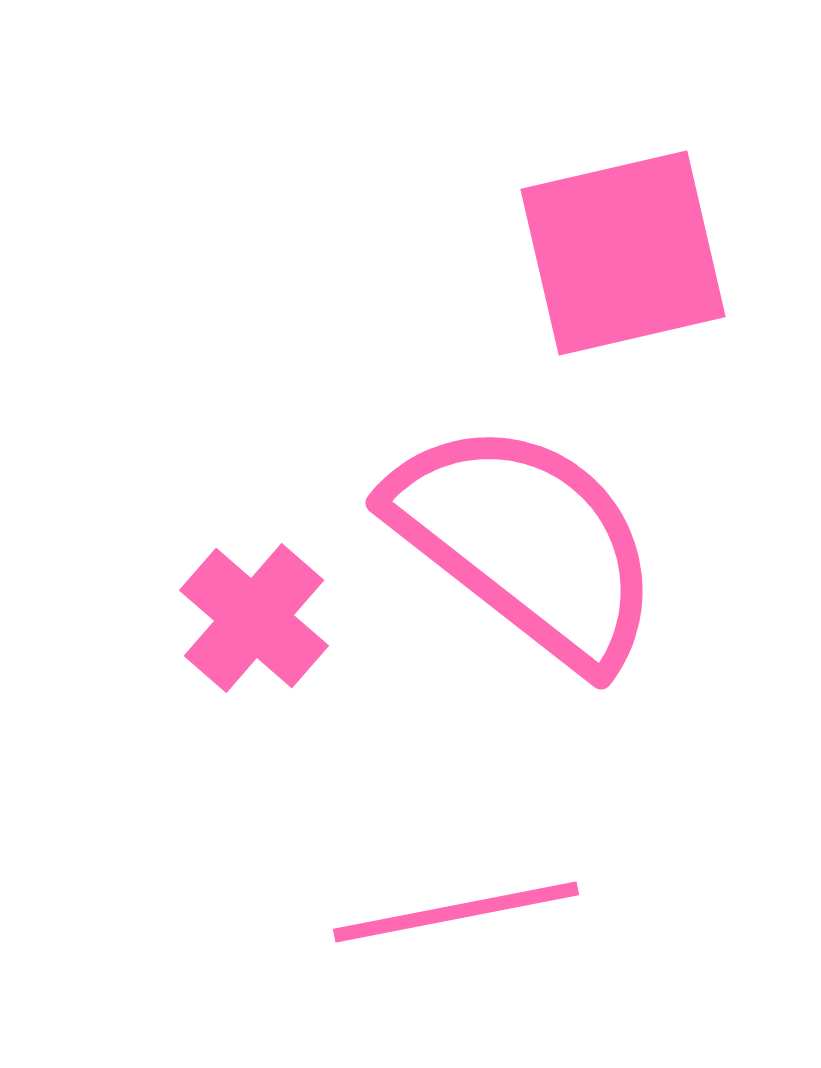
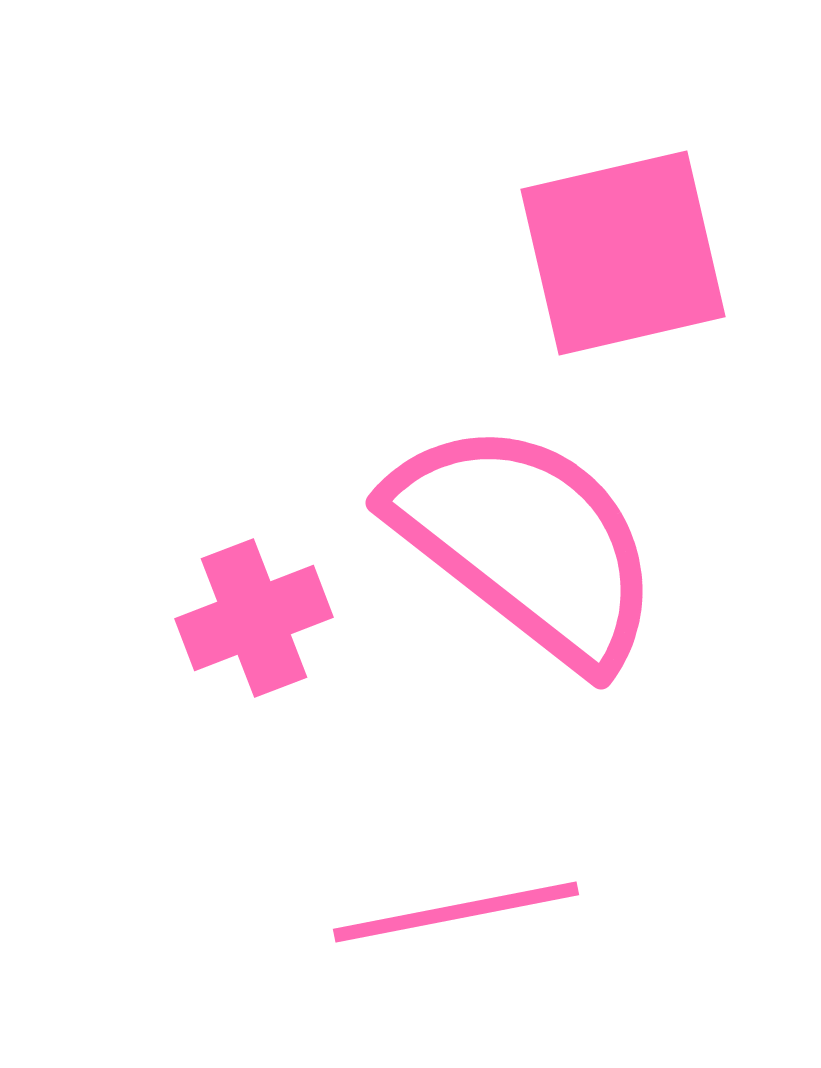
pink cross: rotated 28 degrees clockwise
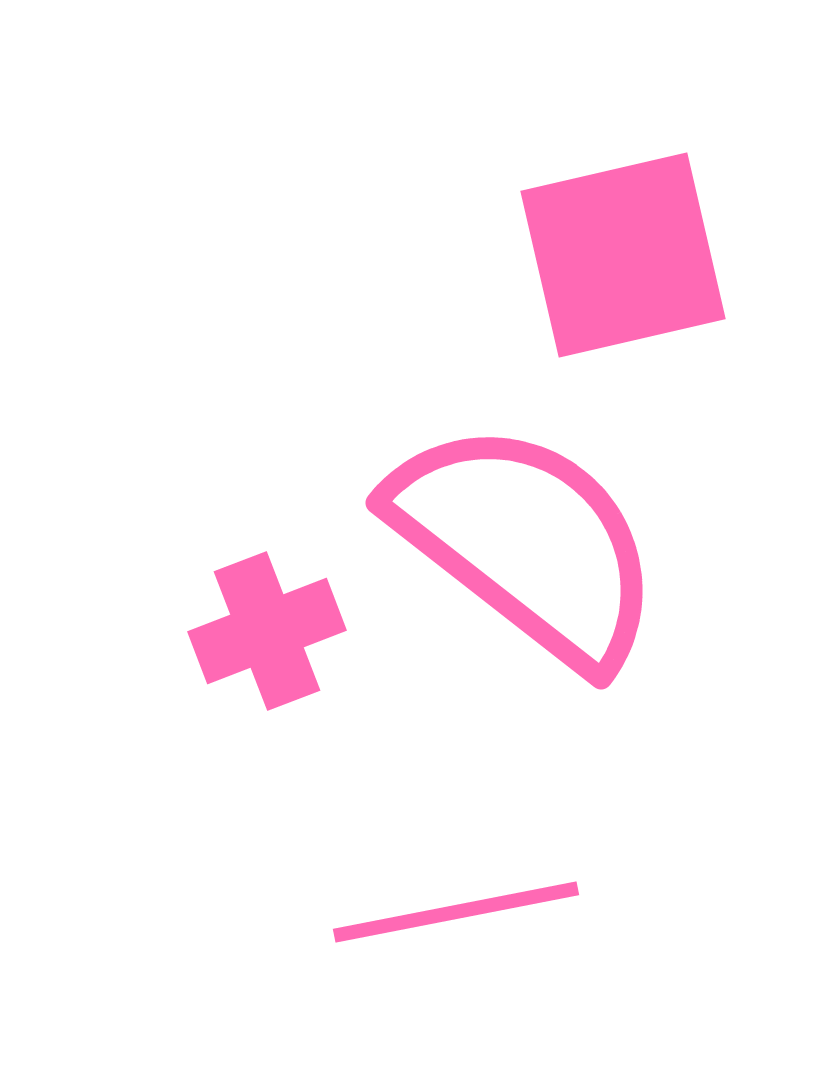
pink square: moved 2 px down
pink cross: moved 13 px right, 13 px down
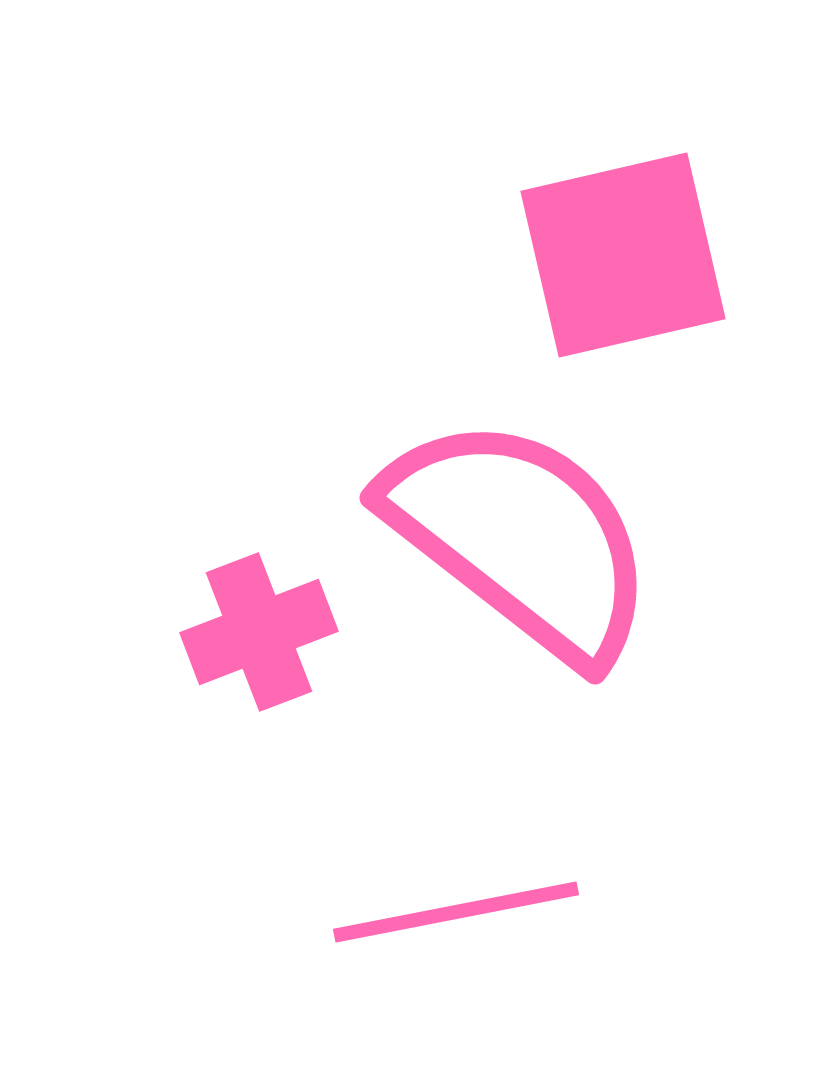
pink semicircle: moved 6 px left, 5 px up
pink cross: moved 8 px left, 1 px down
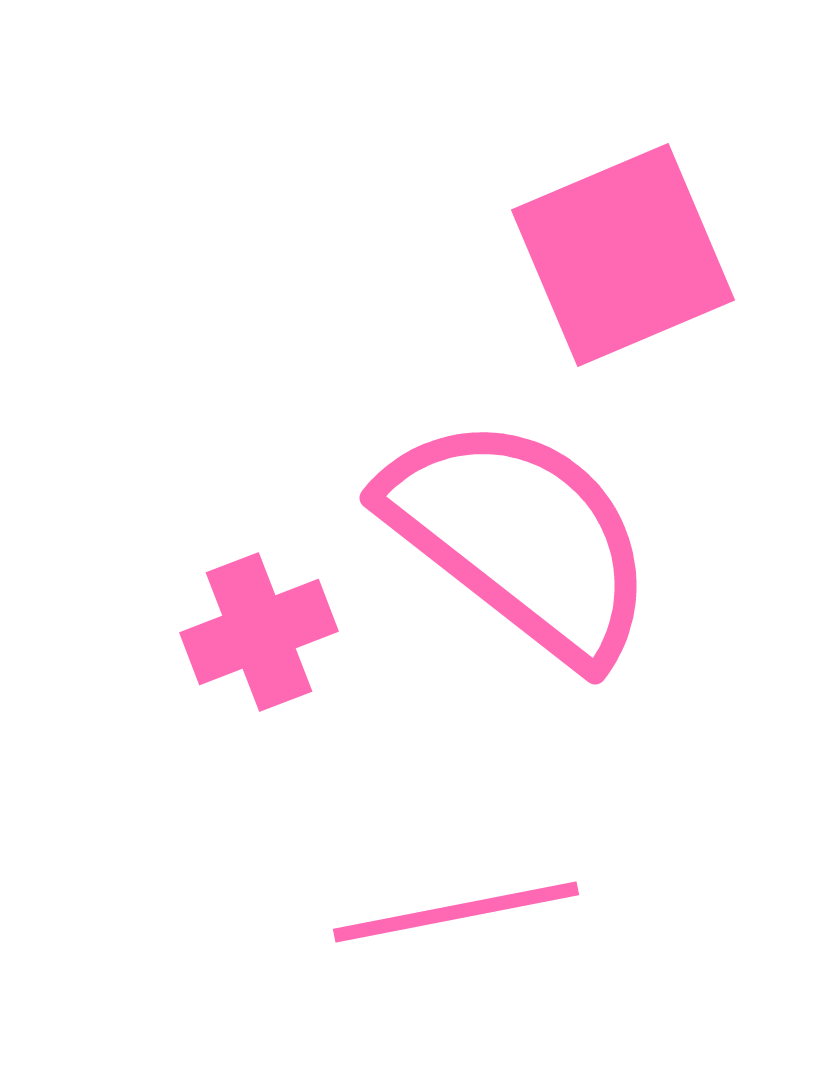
pink square: rotated 10 degrees counterclockwise
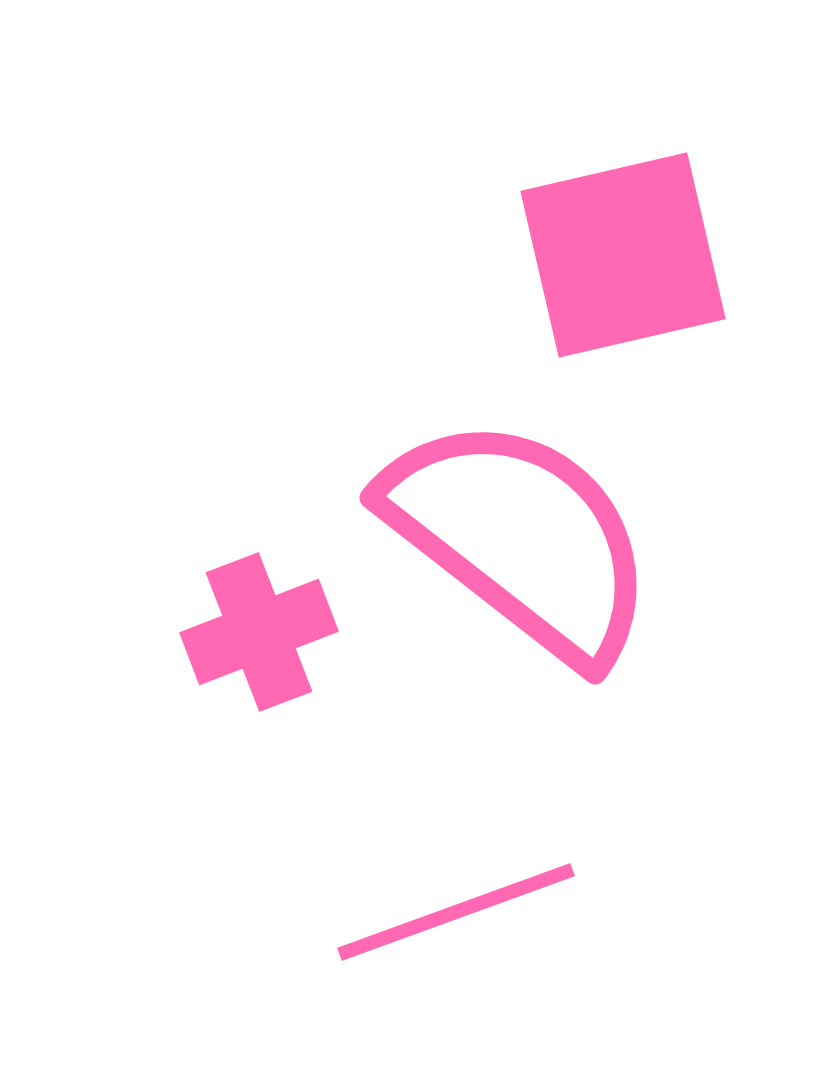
pink square: rotated 10 degrees clockwise
pink line: rotated 9 degrees counterclockwise
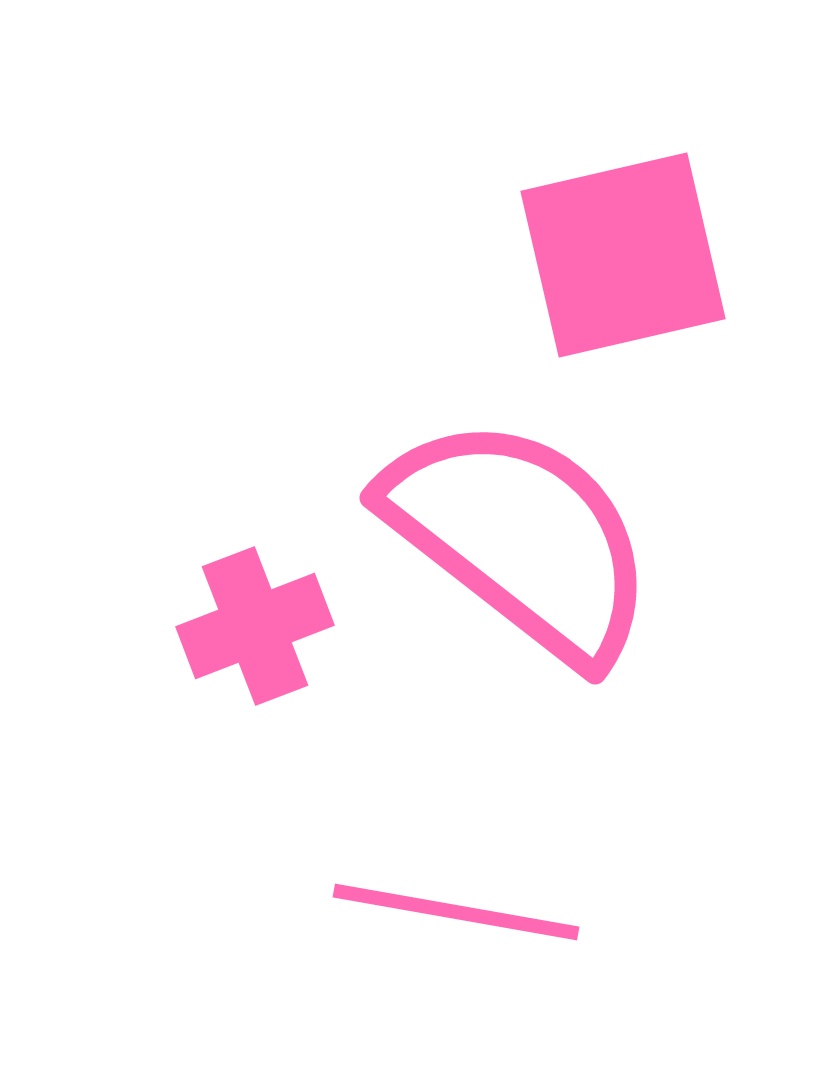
pink cross: moved 4 px left, 6 px up
pink line: rotated 30 degrees clockwise
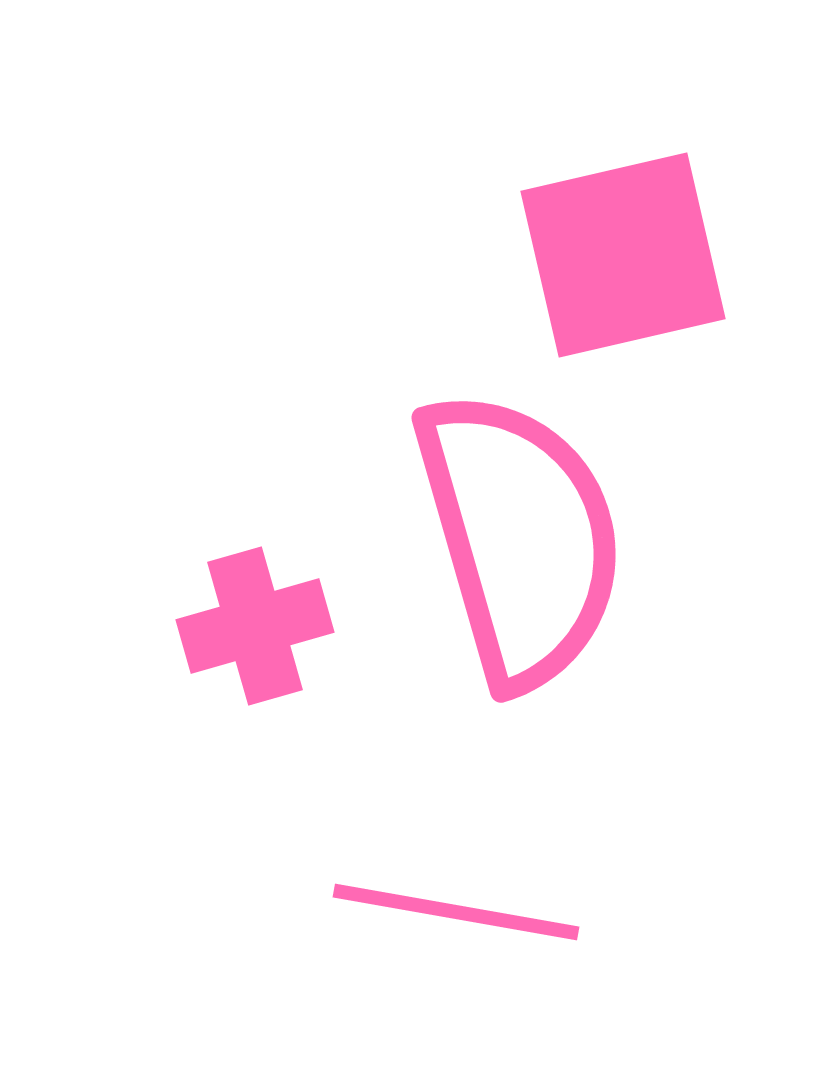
pink semicircle: rotated 36 degrees clockwise
pink cross: rotated 5 degrees clockwise
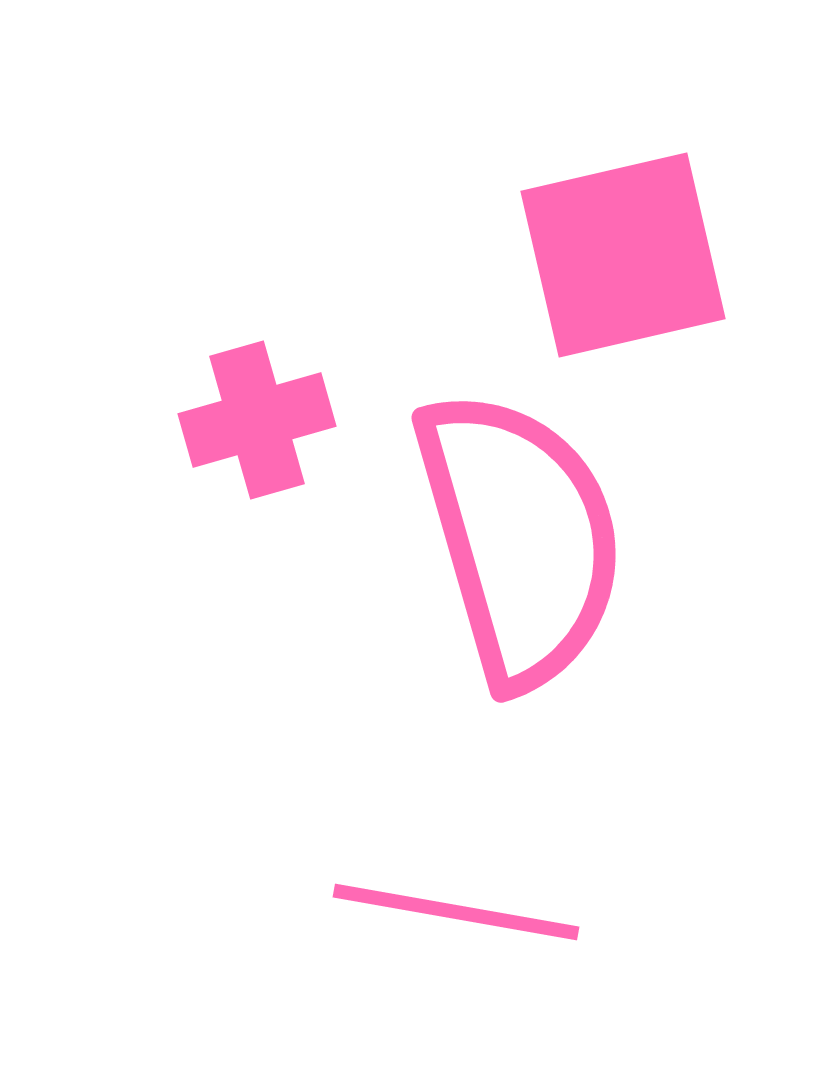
pink cross: moved 2 px right, 206 px up
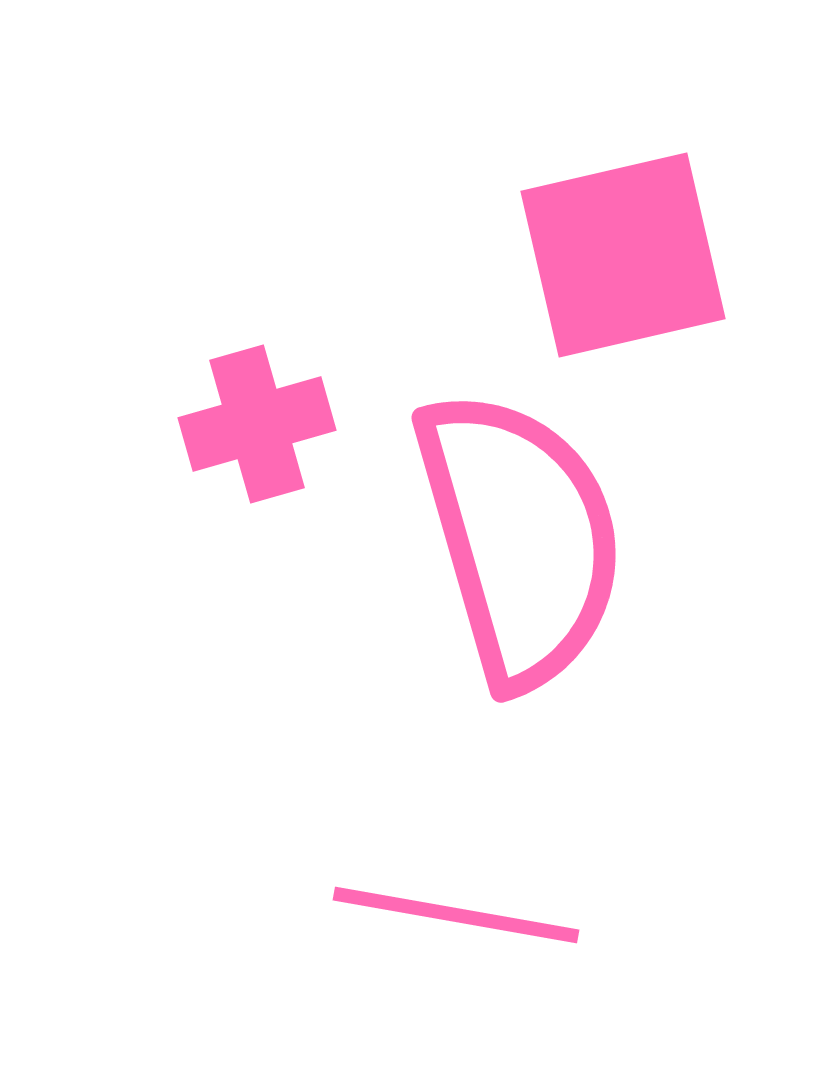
pink cross: moved 4 px down
pink line: moved 3 px down
